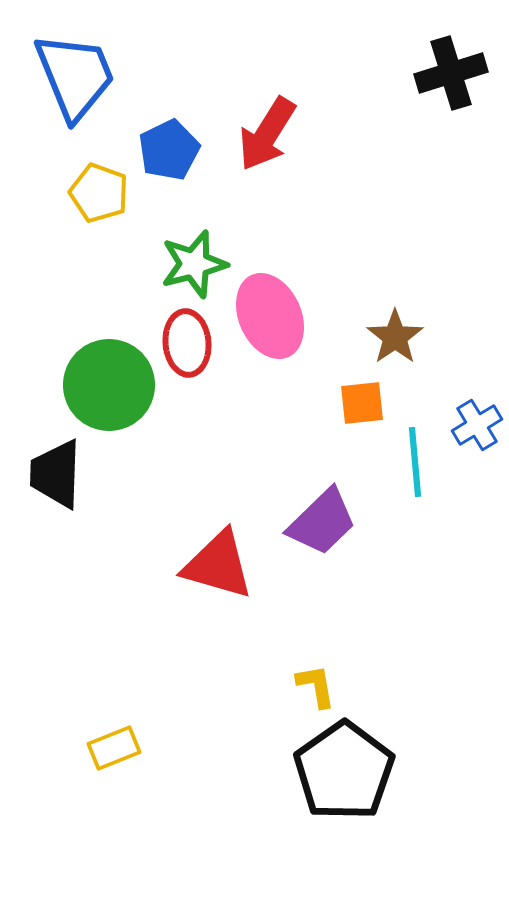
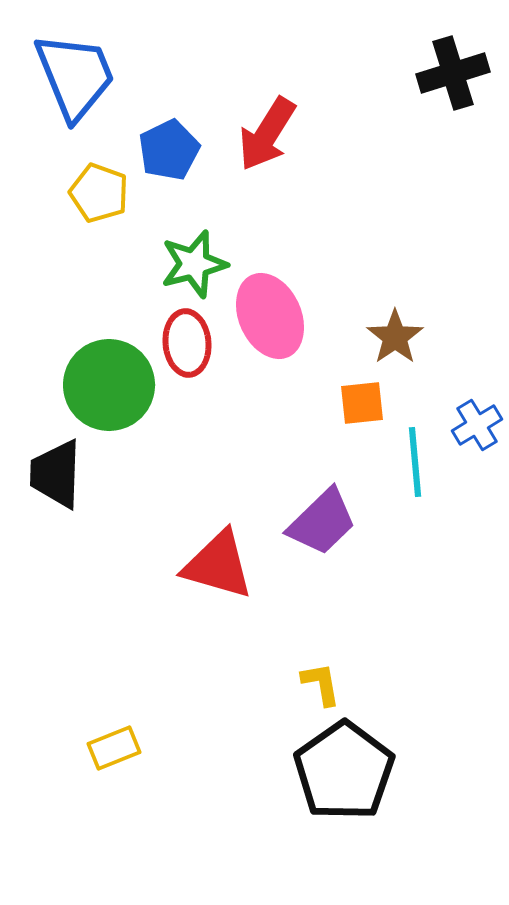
black cross: moved 2 px right
yellow L-shape: moved 5 px right, 2 px up
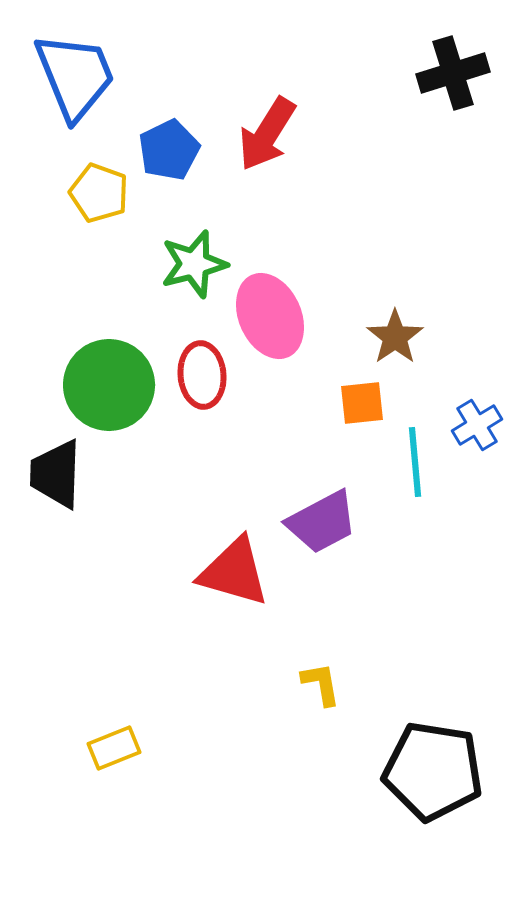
red ellipse: moved 15 px right, 32 px down
purple trapezoid: rotated 16 degrees clockwise
red triangle: moved 16 px right, 7 px down
black pentagon: moved 89 px right; rotated 28 degrees counterclockwise
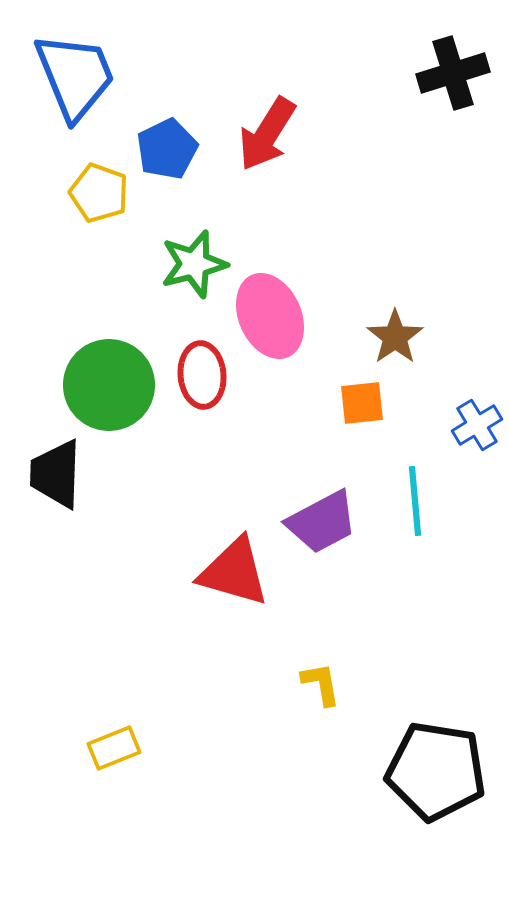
blue pentagon: moved 2 px left, 1 px up
cyan line: moved 39 px down
black pentagon: moved 3 px right
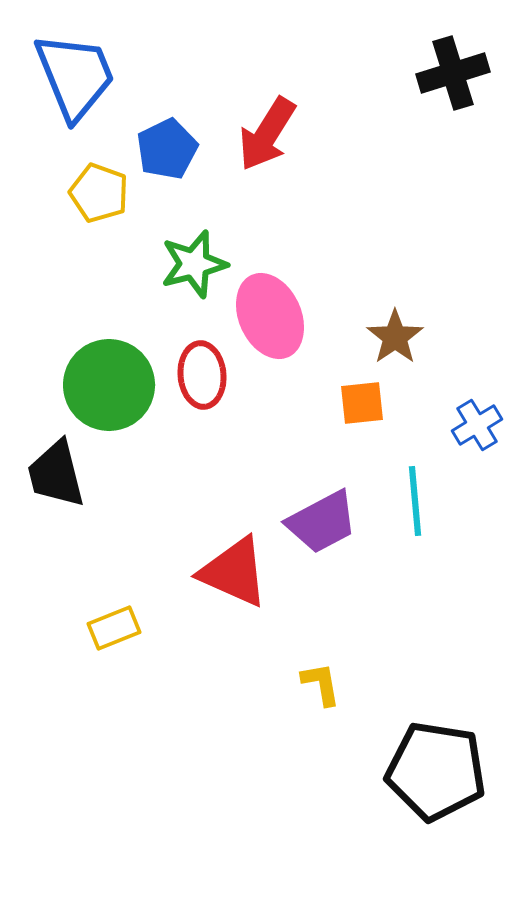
black trapezoid: rotated 16 degrees counterclockwise
red triangle: rotated 8 degrees clockwise
yellow rectangle: moved 120 px up
